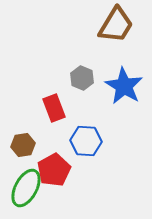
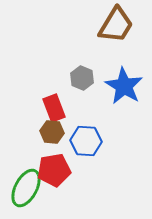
brown hexagon: moved 29 px right, 13 px up; rotated 15 degrees clockwise
red pentagon: rotated 20 degrees clockwise
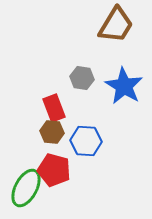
gray hexagon: rotated 15 degrees counterclockwise
red pentagon: rotated 24 degrees clockwise
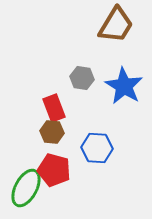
blue hexagon: moved 11 px right, 7 px down
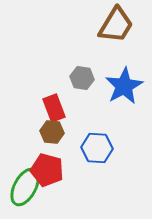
blue star: rotated 12 degrees clockwise
red pentagon: moved 7 px left
green ellipse: moved 1 px left, 1 px up
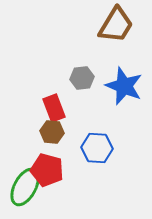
gray hexagon: rotated 15 degrees counterclockwise
blue star: rotated 21 degrees counterclockwise
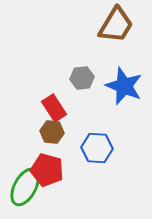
red rectangle: rotated 12 degrees counterclockwise
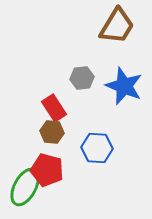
brown trapezoid: moved 1 px right, 1 px down
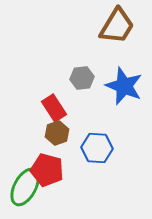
brown hexagon: moved 5 px right, 1 px down; rotated 25 degrees counterclockwise
